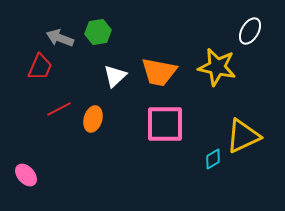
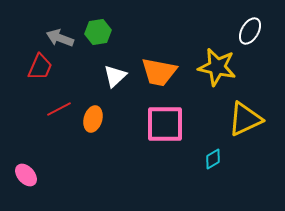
yellow triangle: moved 2 px right, 17 px up
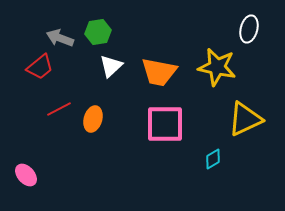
white ellipse: moved 1 px left, 2 px up; rotated 16 degrees counterclockwise
red trapezoid: rotated 28 degrees clockwise
white triangle: moved 4 px left, 10 px up
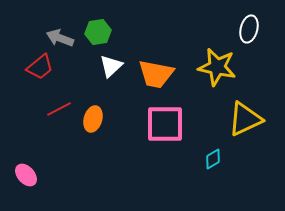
orange trapezoid: moved 3 px left, 2 px down
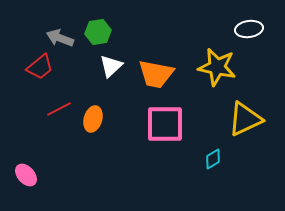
white ellipse: rotated 68 degrees clockwise
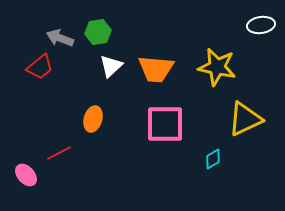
white ellipse: moved 12 px right, 4 px up
orange trapezoid: moved 5 px up; rotated 6 degrees counterclockwise
red line: moved 44 px down
